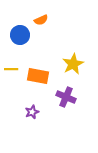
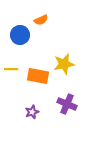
yellow star: moved 9 px left; rotated 15 degrees clockwise
purple cross: moved 1 px right, 7 px down
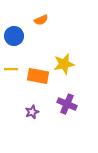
blue circle: moved 6 px left, 1 px down
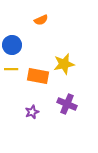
blue circle: moved 2 px left, 9 px down
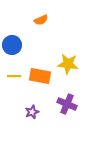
yellow star: moved 4 px right; rotated 20 degrees clockwise
yellow line: moved 3 px right, 7 px down
orange rectangle: moved 2 px right
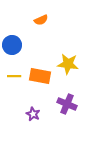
purple star: moved 1 px right, 2 px down; rotated 24 degrees counterclockwise
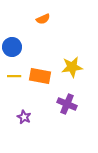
orange semicircle: moved 2 px right, 1 px up
blue circle: moved 2 px down
yellow star: moved 4 px right, 3 px down; rotated 15 degrees counterclockwise
purple star: moved 9 px left, 3 px down
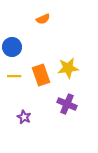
yellow star: moved 4 px left, 1 px down
orange rectangle: moved 1 px right, 1 px up; rotated 60 degrees clockwise
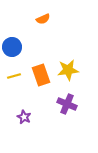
yellow star: moved 2 px down
yellow line: rotated 16 degrees counterclockwise
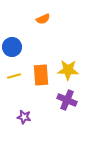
yellow star: rotated 10 degrees clockwise
orange rectangle: rotated 15 degrees clockwise
purple cross: moved 4 px up
purple star: rotated 16 degrees counterclockwise
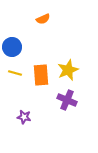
yellow star: rotated 25 degrees counterclockwise
yellow line: moved 1 px right, 3 px up; rotated 32 degrees clockwise
